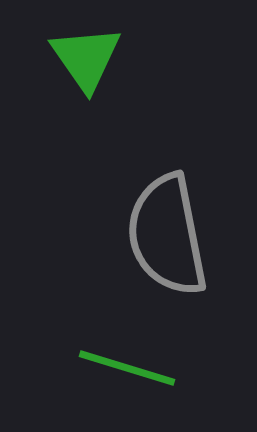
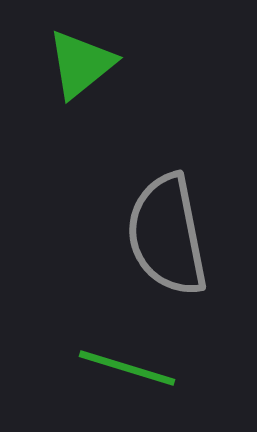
green triangle: moved 5 px left, 6 px down; rotated 26 degrees clockwise
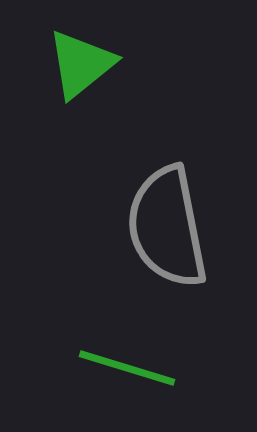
gray semicircle: moved 8 px up
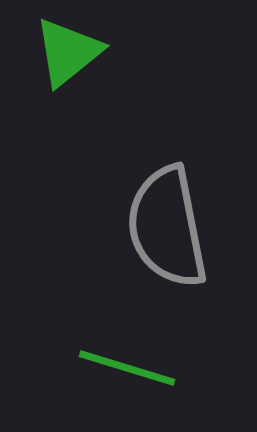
green triangle: moved 13 px left, 12 px up
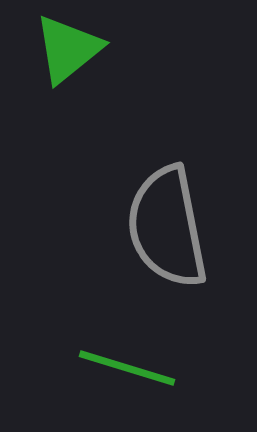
green triangle: moved 3 px up
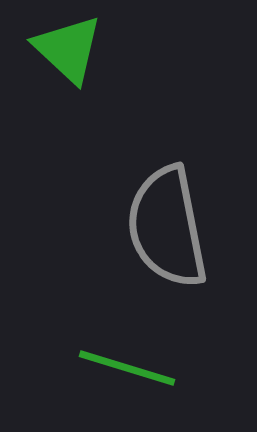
green triangle: rotated 38 degrees counterclockwise
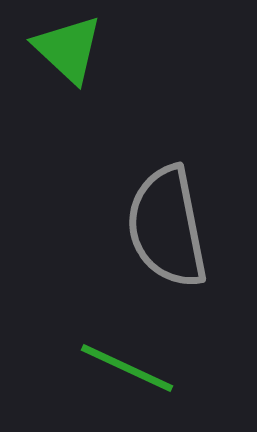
green line: rotated 8 degrees clockwise
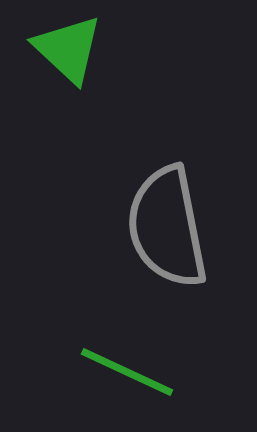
green line: moved 4 px down
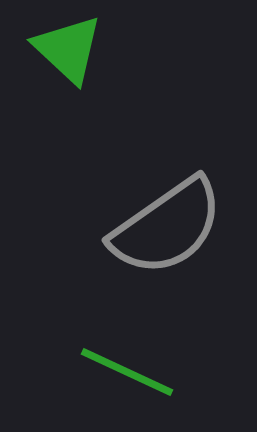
gray semicircle: rotated 114 degrees counterclockwise
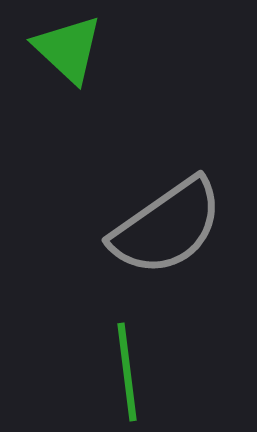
green line: rotated 58 degrees clockwise
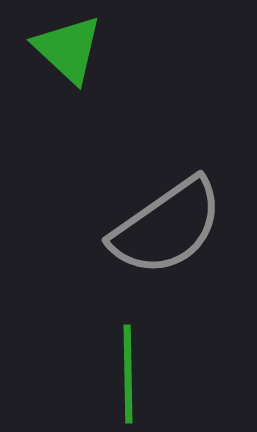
green line: moved 1 px right, 2 px down; rotated 6 degrees clockwise
